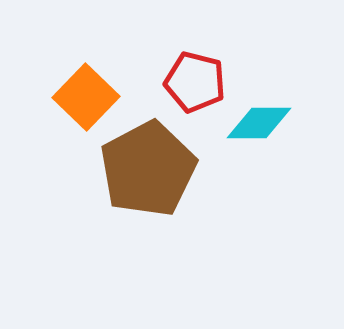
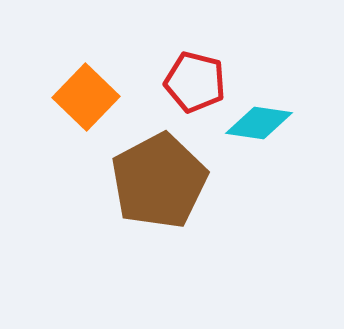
cyan diamond: rotated 8 degrees clockwise
brown pentagon: moved 11 px right, 12 px down
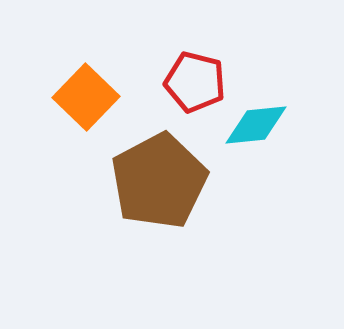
cyan diamond: moved 3 px left, 2 px down; rotated 14 degrees counterclockwise
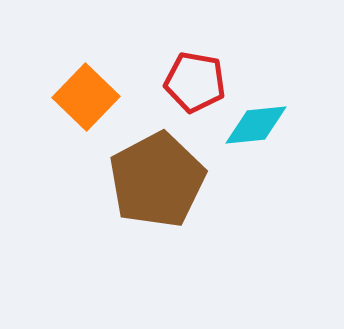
red pentagon: rotated 4 degrees counterclockwise
brown pentagon: moved 2 px left, 1 px up
